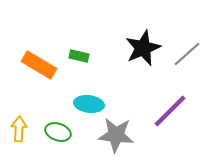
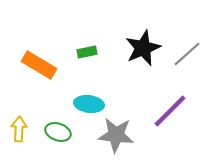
green rectangle: moved 8 px right, 4 px up; rotated 24 degrees counterclockwise
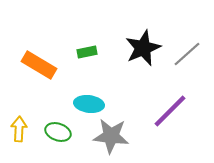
gray star: moved 5 px left, 1 px down
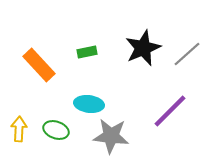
orange rectangle: rotated 16 degrees clockwise
green ellipse: moved 2 px left, 2 px up
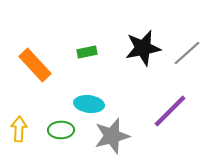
black star: rotated 12 degrees clockwise
gray line: moved 1 px up
orange rectangle: moved 4 px left
green ellipse: moved 5 px right; rotated 20 degrees counterclockwise
gray star: moved 1 px right; rotated 21 degrees counterclockwise
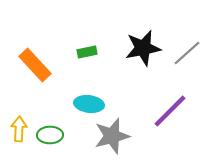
green ellipse: moved 11 px left, 5 px down
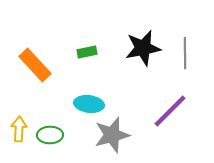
gray line: moved 2 px left; rotated 48 degrees counterclockwise
gray star: moved 1 px up
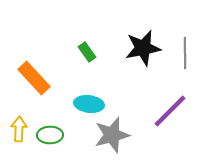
green rectangle: rotated 66 degrees clockwise
orange rectangle: moved 1 px left, 13 px down
